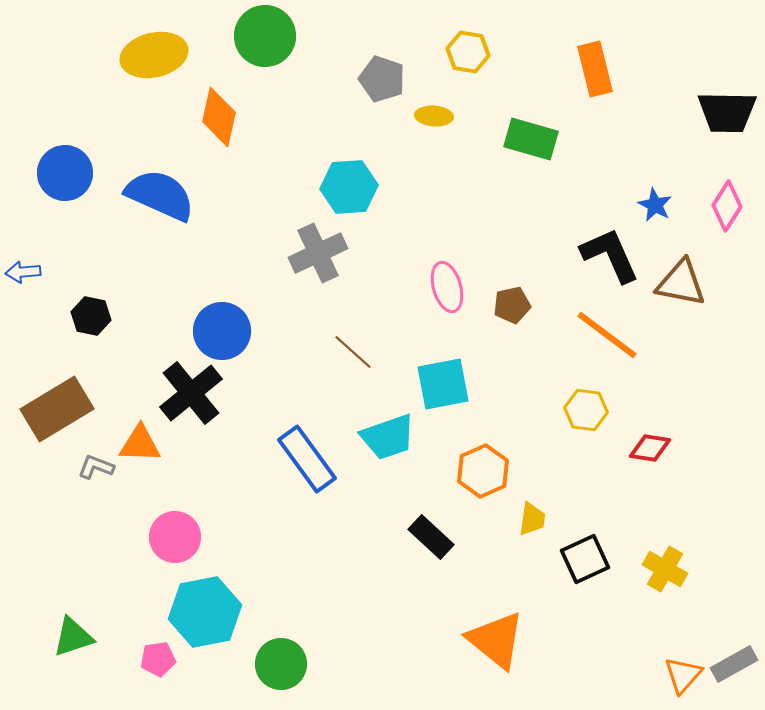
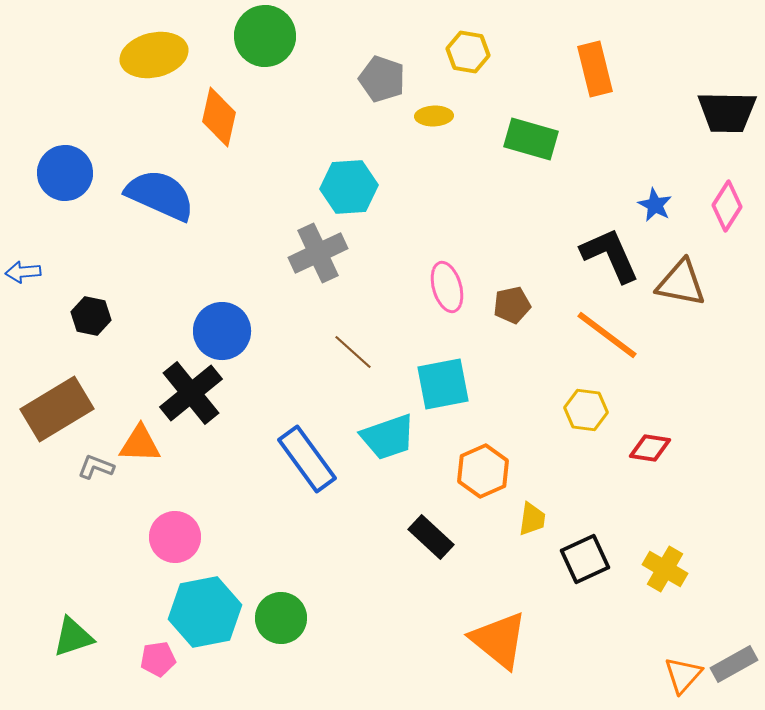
yellow ellipse at (434, 116): rotated 6 degrees counterclockwise
orange triangle at (496, 640): moved 3 px right
green circle at (281, 664): moved 46 px up
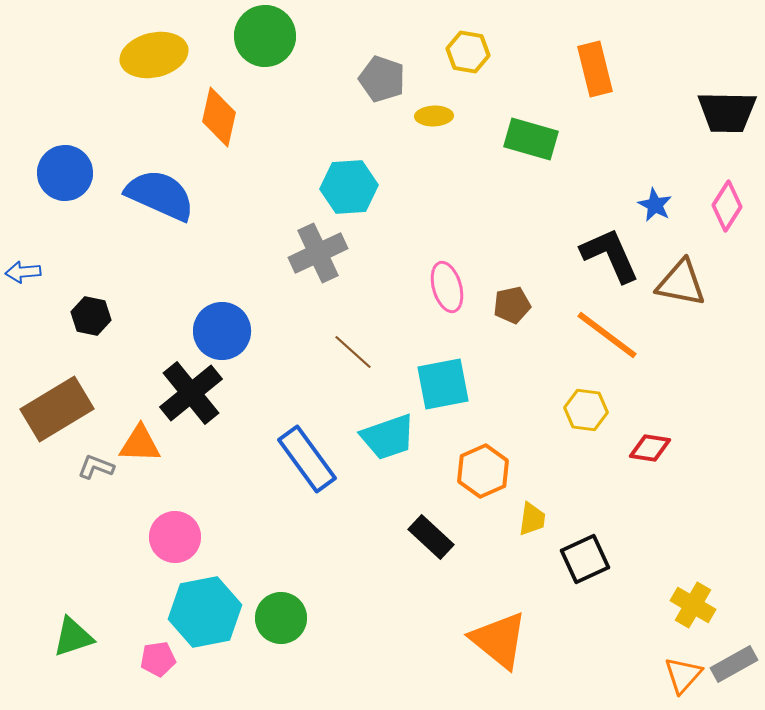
yellow cross at (665, 569): moved 28 px right, 36 px down
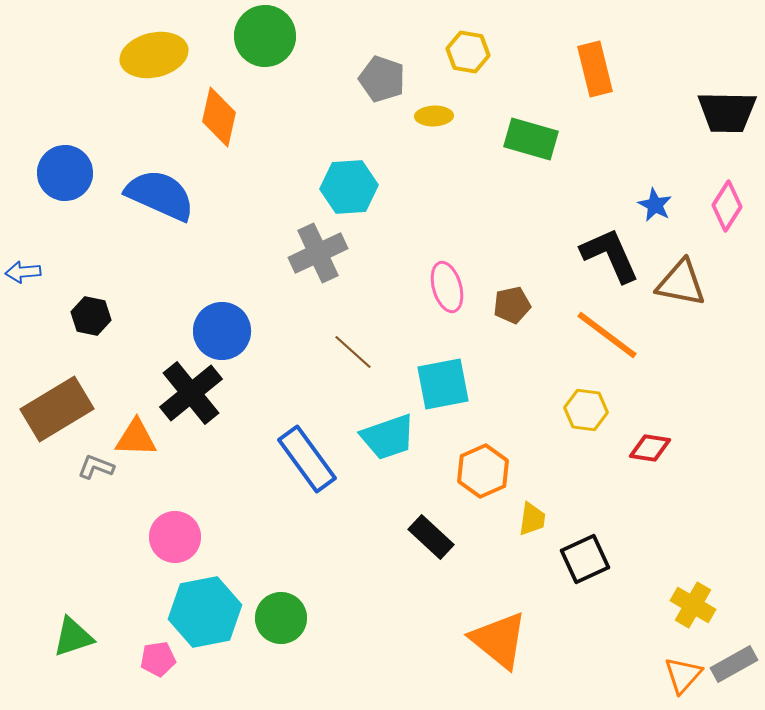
orange triangle at (140, 444): moved 4 px left, 6 px up
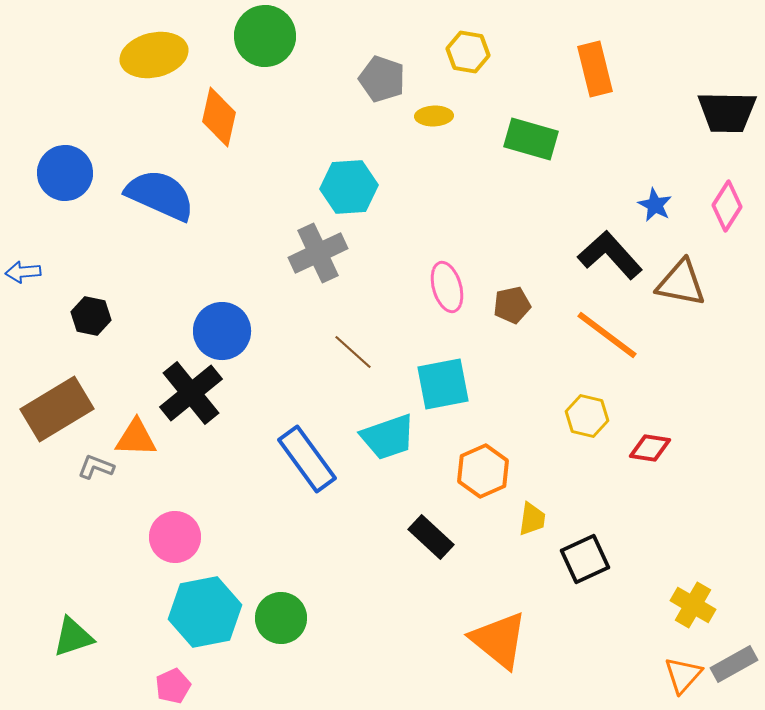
black L-shape at (610, 255): rotated 18 degrees counterclockwise
yellow hexagon at (586, 410): moved 1 px right, 6 px down; rotated 6 degrees clockwise
pink pentagon at (158, 659): moved 15 px right, 27 px down; rotated 16 degrees counterclockwise
